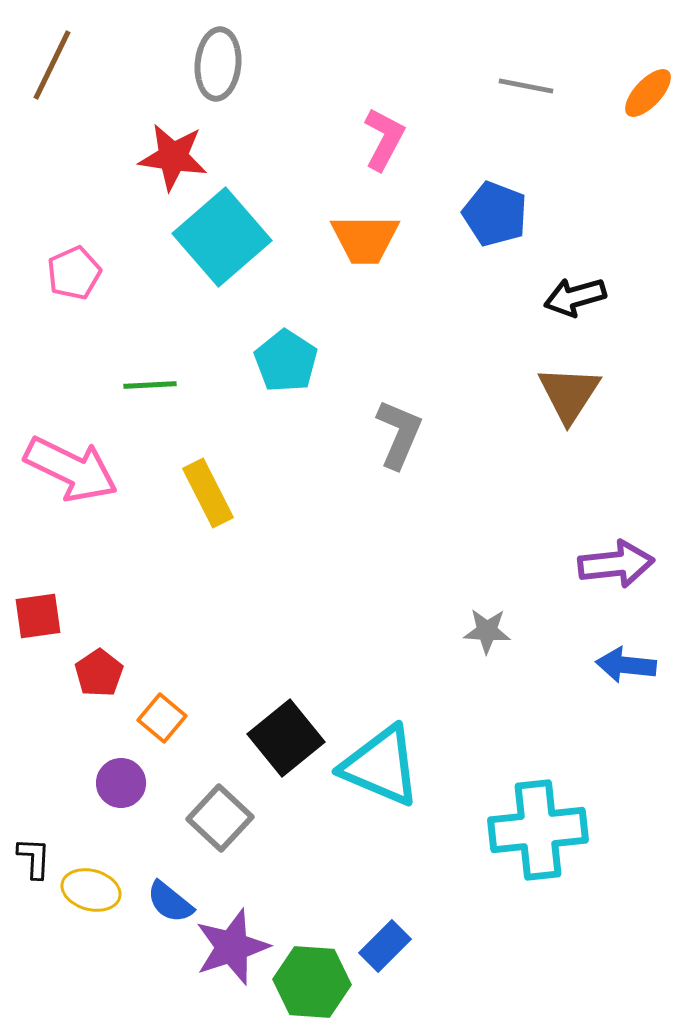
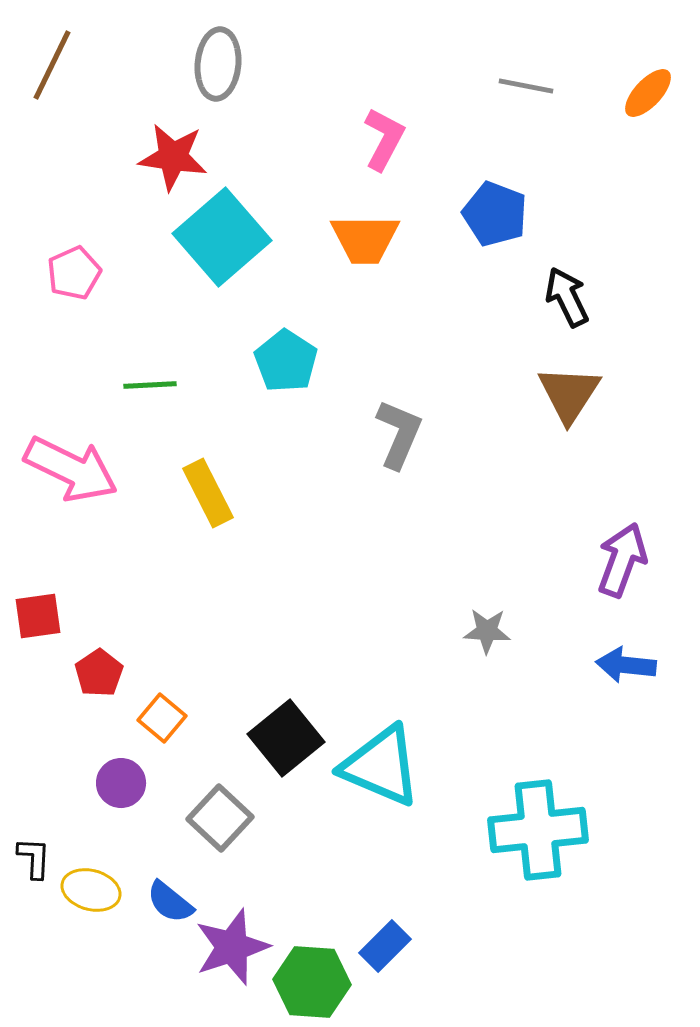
black arrow: moved 8 px left; rotated 80 degrees clockwise
purple arrow: moved 6 px right, 4 px up; rotated 64 degrees counterclockwise
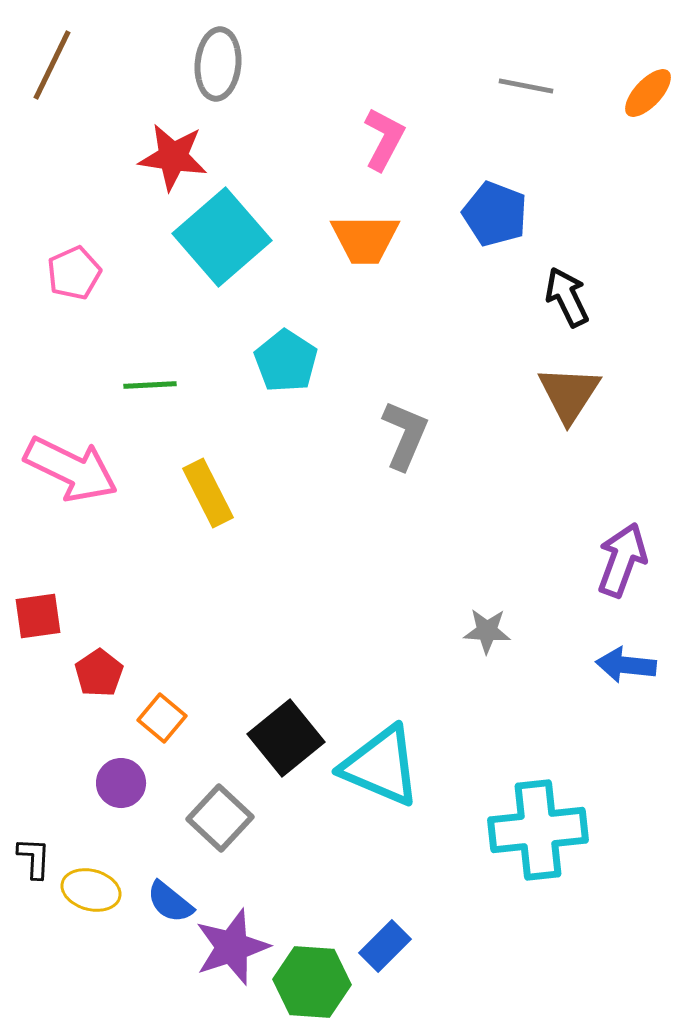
gray L-shape: moved 6 px right, 1 px down
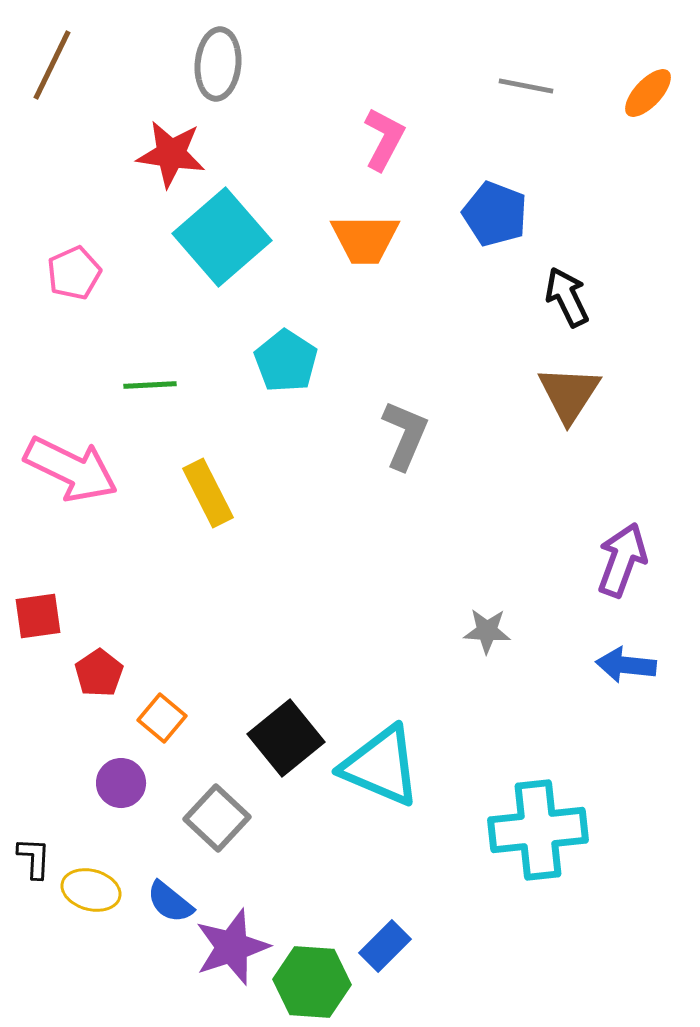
red star: moved 2 px left, 3 px up
gray square: moved 3 px left
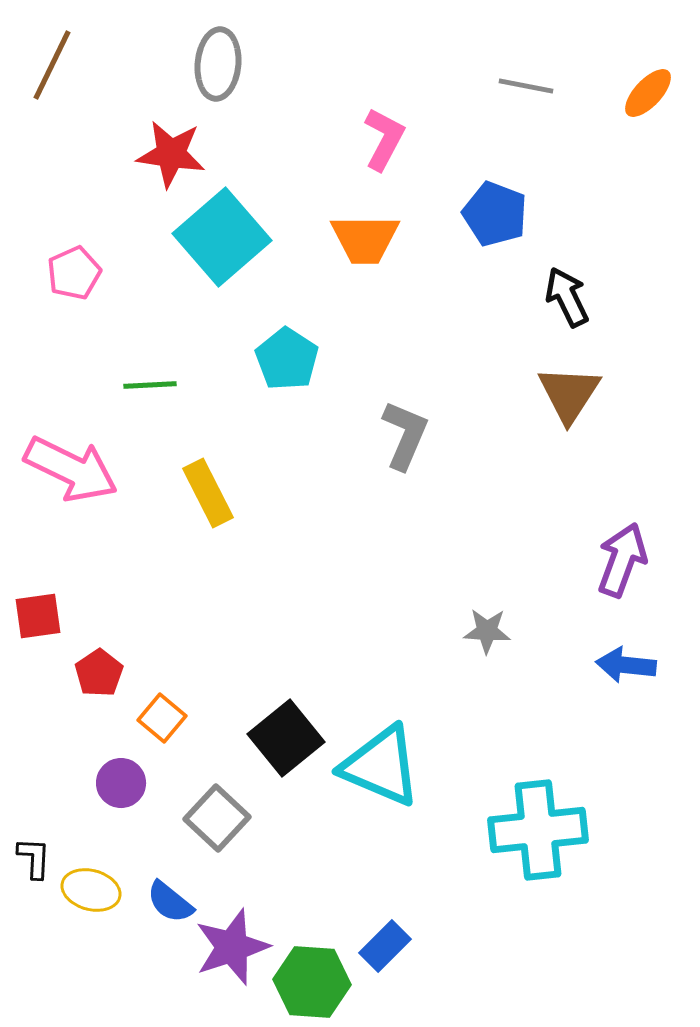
cyan pentagon: moved 1 px right, 2 px up
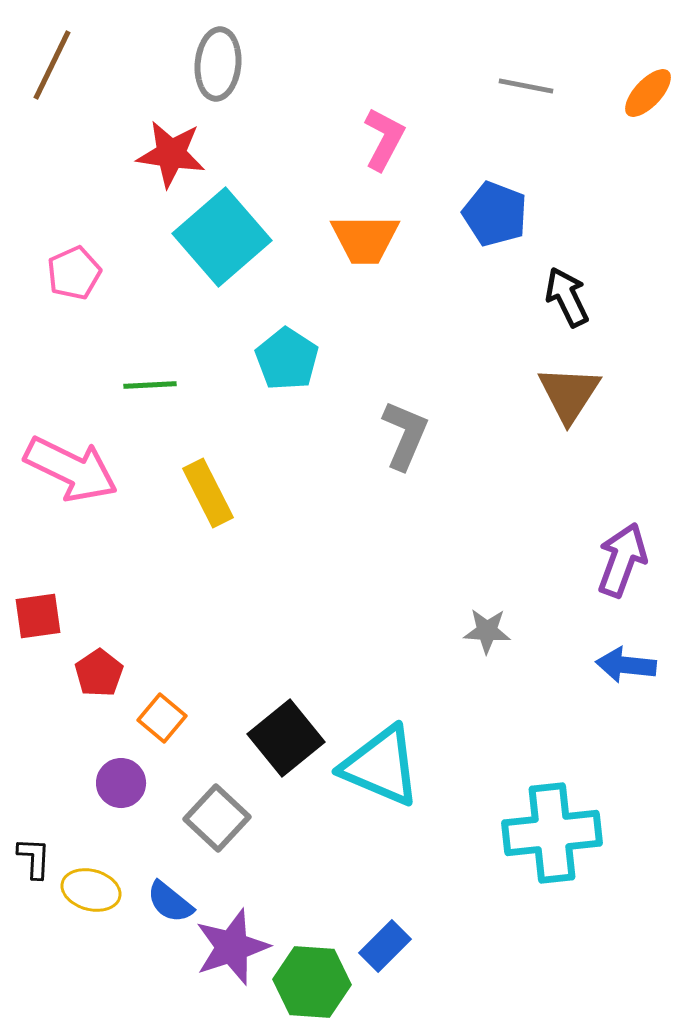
cyan cross: moved 14 px right, 3 px down
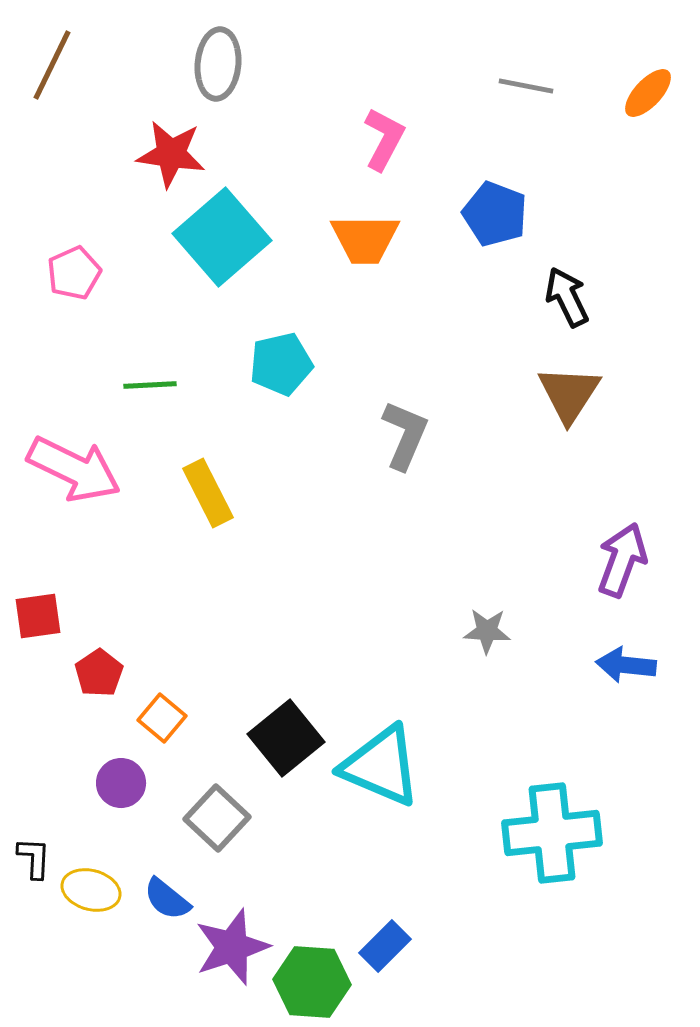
cyan pentagon: moved 6 px left, 5 px down; rotated 26 degrees clockwise
pink arrow: moved 3 px right
blue semicircle: moved 3 px left, 3 px up
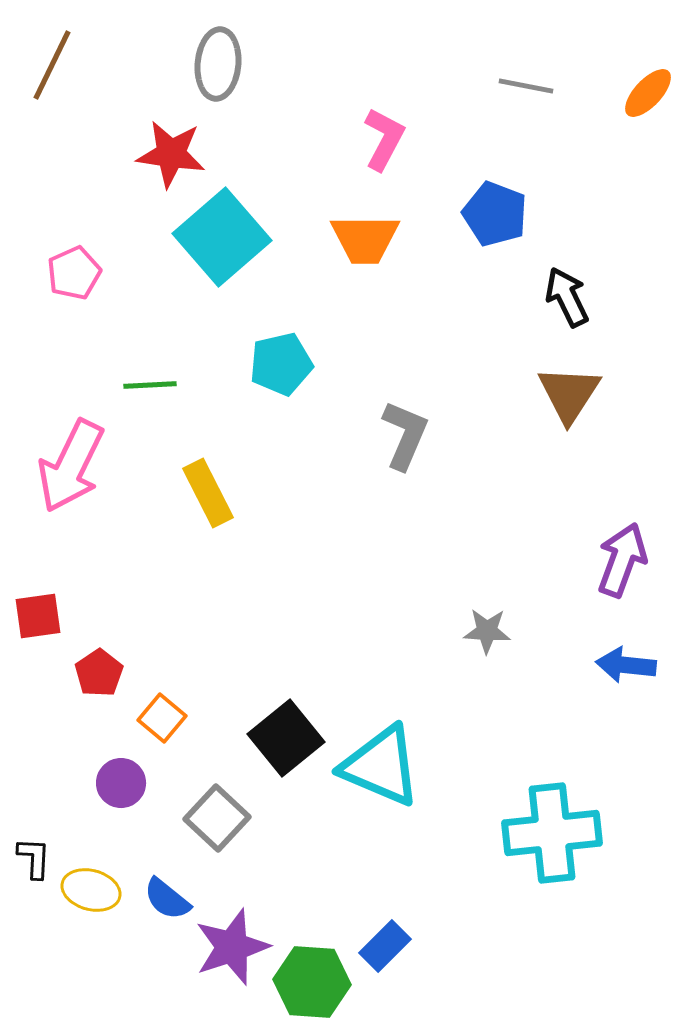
pink arrow: moved 3 px left, 3 px up; rotated 90 degrees clockwise
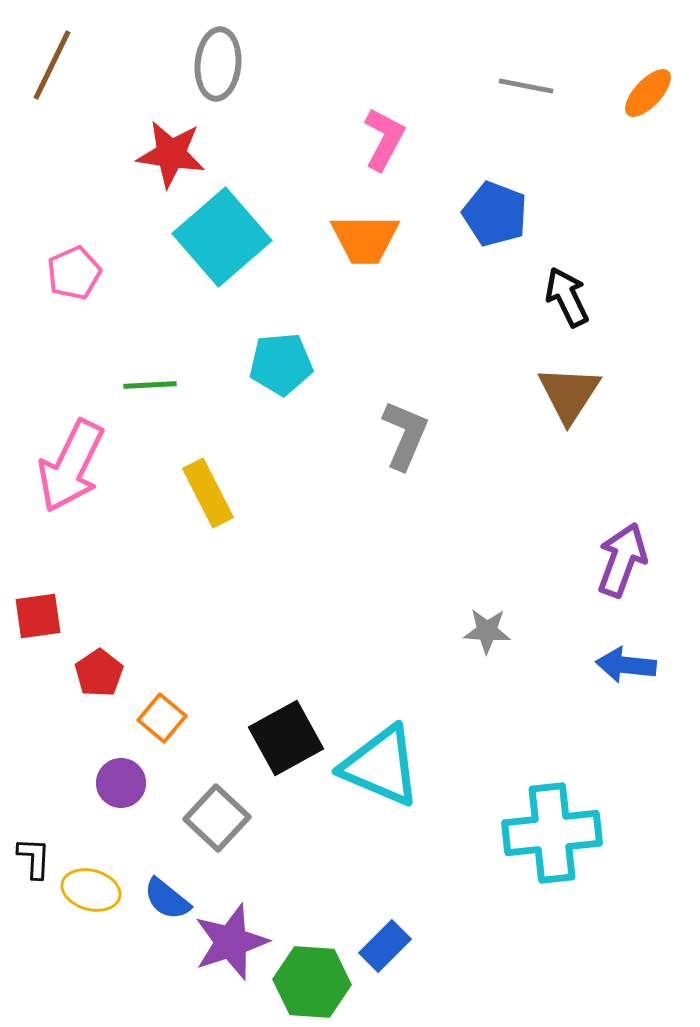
cyan pentagon: rotated 8 degrees clockwise
black square: rotated 10 degrees clockwise
purple star: moved 1 px left, 5 px up
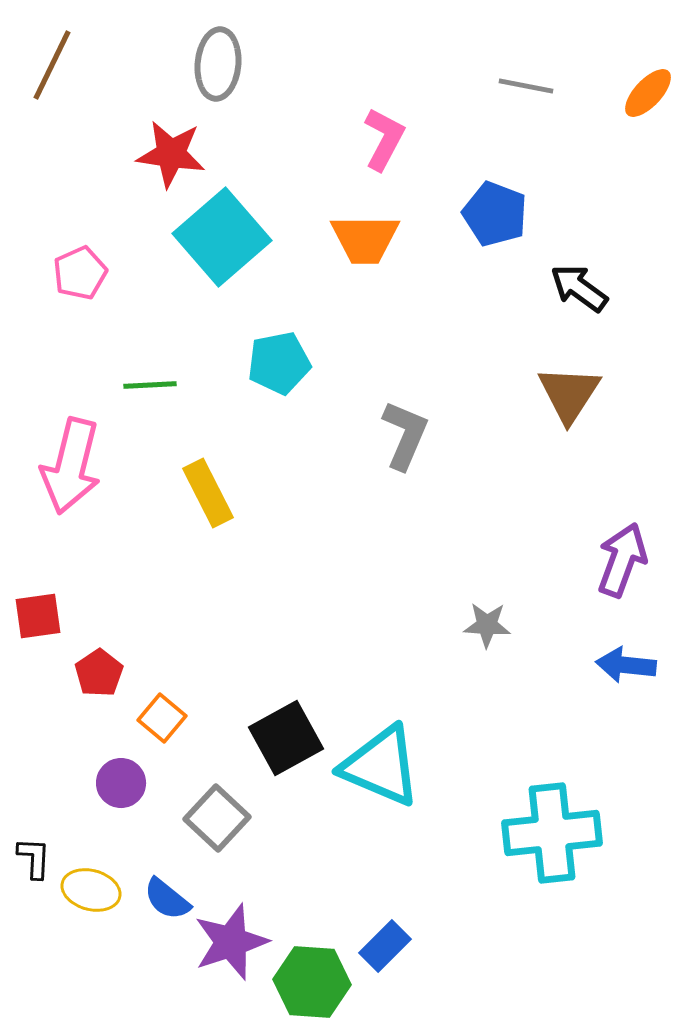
pink pentagon: moved 6 px right
black arrow: moved 12 px right, 9 px up; rotated 28 degrees counterclockwise
cyan pentagon: moved 2 px left, 1 px up; rotated 6 degrees counterclockwise
pink arrow: rotated 12 degrees counterclockwise
gray star: moved 6 px up
